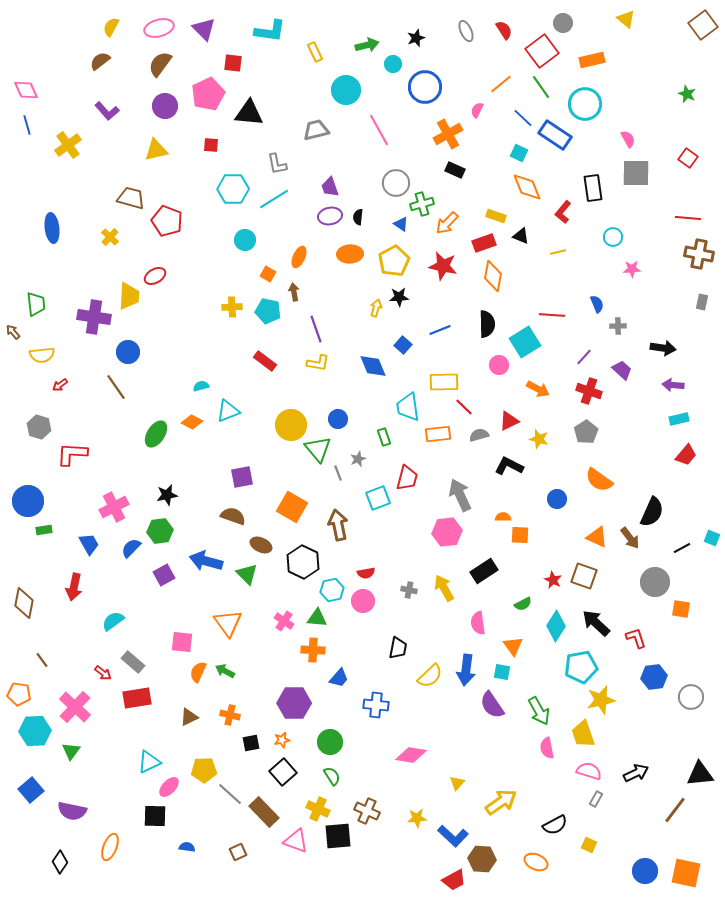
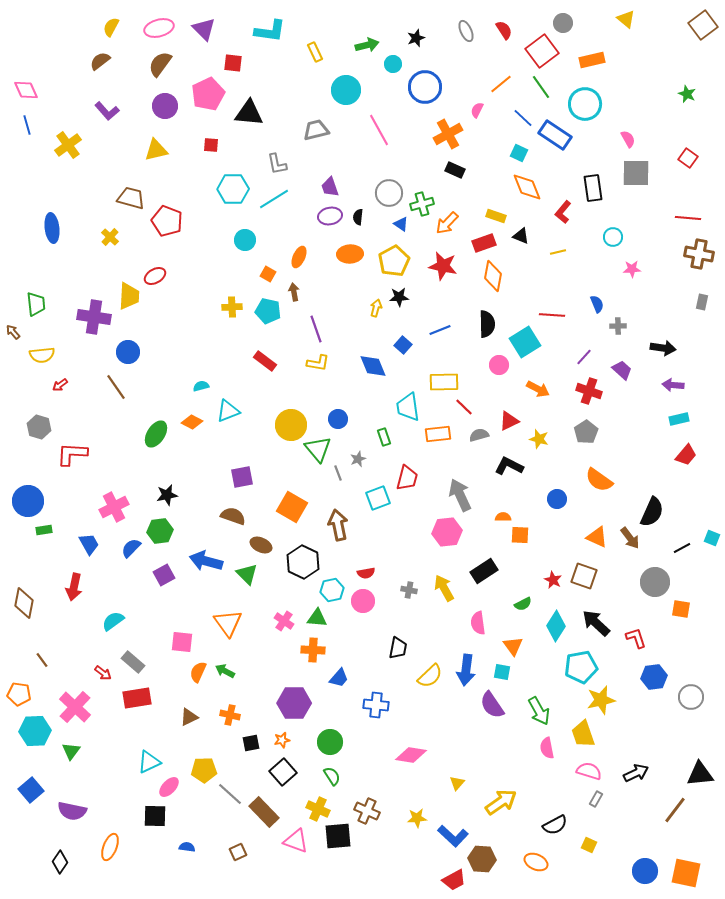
gray circle at (396, 183): moved 7 px left, 10 px down
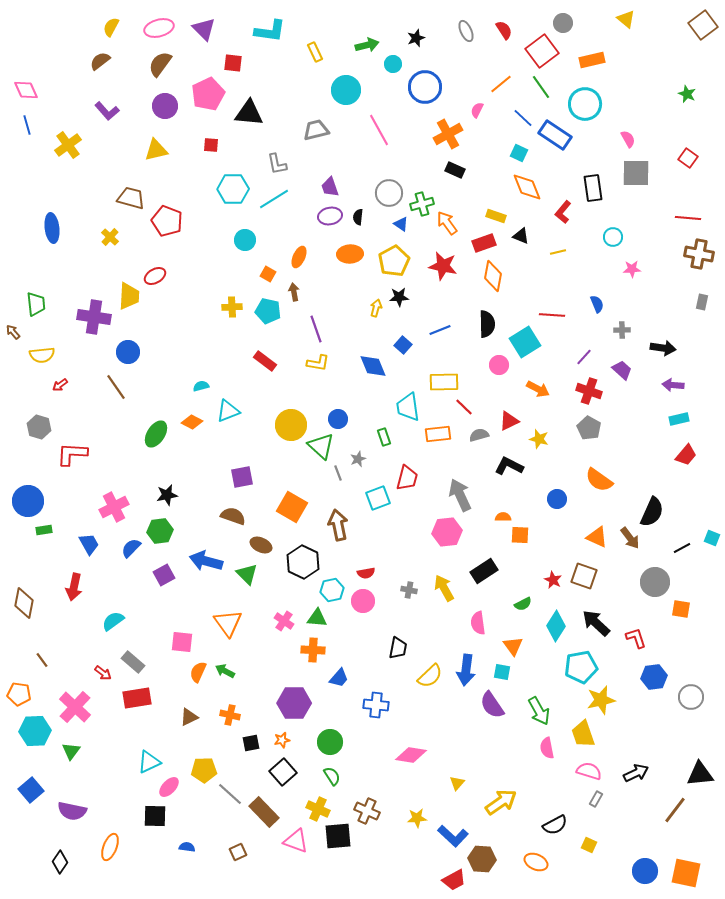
orange arrow at (447, 223): rotated 100 degrees clockwise
gray cross at (618, 326): moved 4 px right, 4 px down
gray pentagon at (586, 432): moved 3 px right, 4 px up; rotated 10 degrees counterclockwise
green triangle at (318, 449): moved 3 px right, 3 px up; rotated 8 degrees counterclockwise
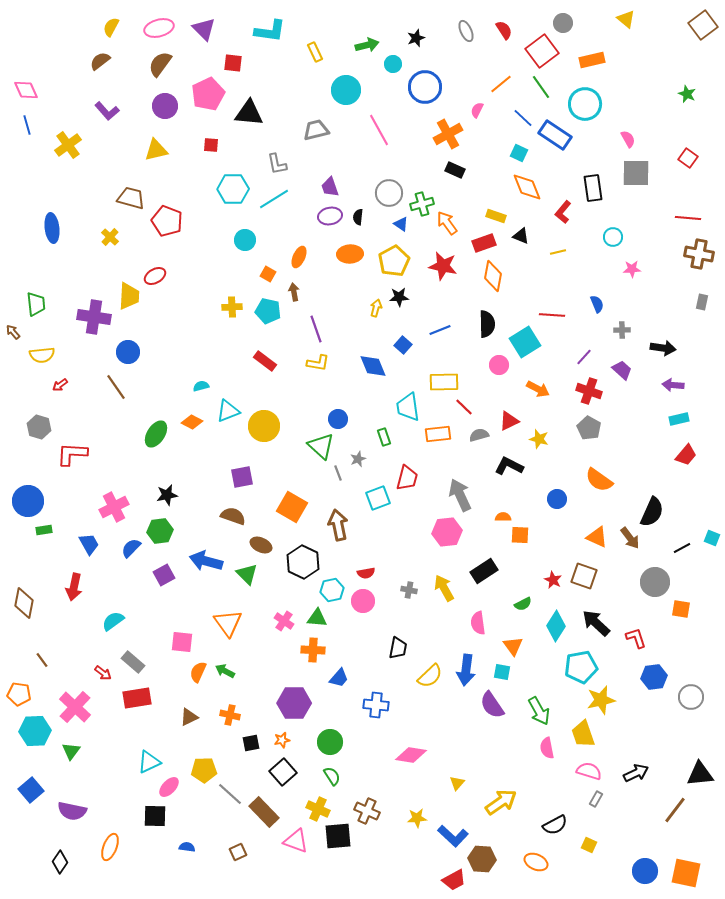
yellow circle at (291, 425): moved 27 px left, 1 px down
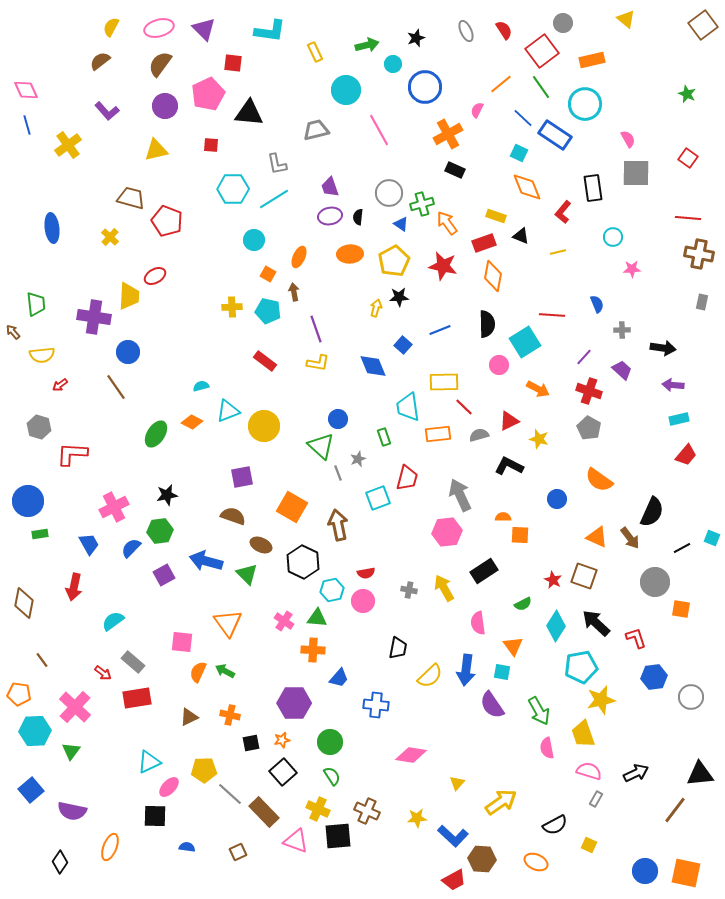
cyan circle at (245, 240): moved 9 px right
green rectangle at (44, 530): moved 4 px left, 4 px down
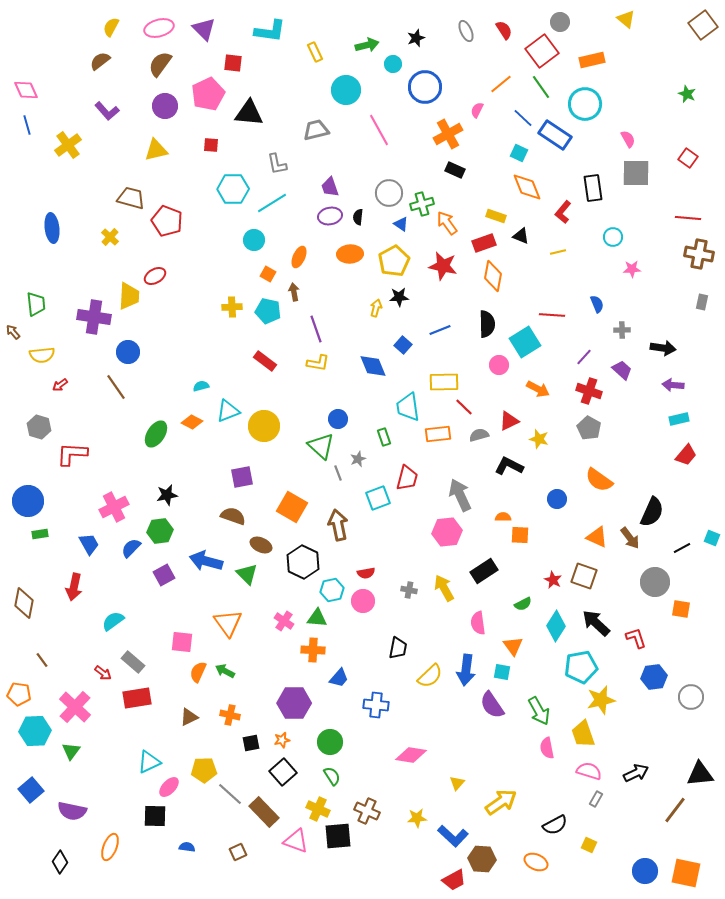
gray circle at (563, 23): moved 3 px left, 1 px up
cyan line at (274, 199): moved 2 px left, 4 px down
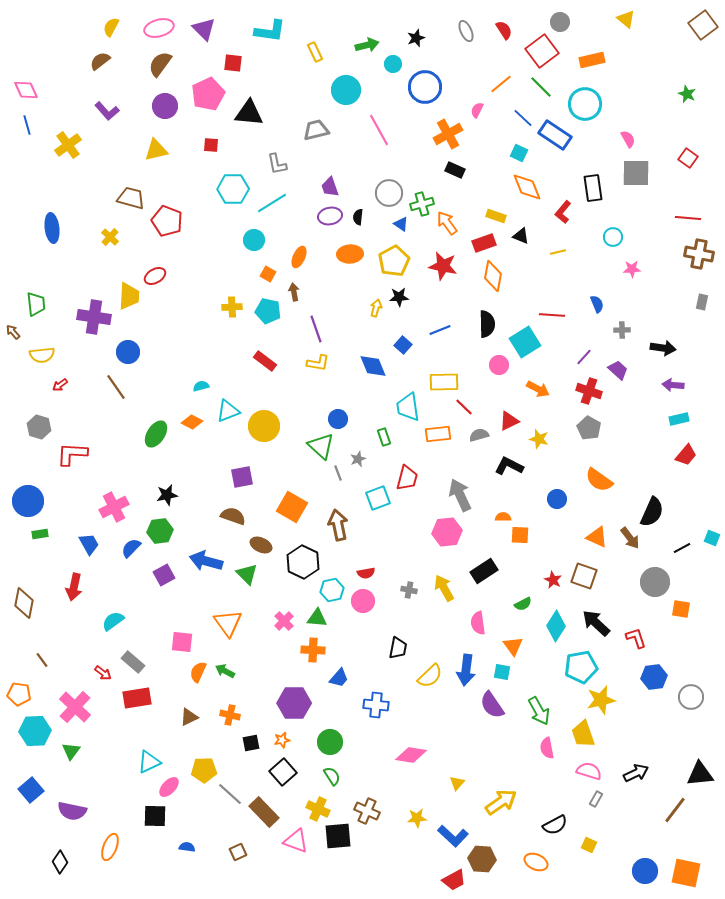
green line at (541, 87): rotated 10 degrees counterclockwise
purple trapezoid at (622, 370): moved 4 px left
pink cross at (284, 621): rotated 12 degrees clockwise
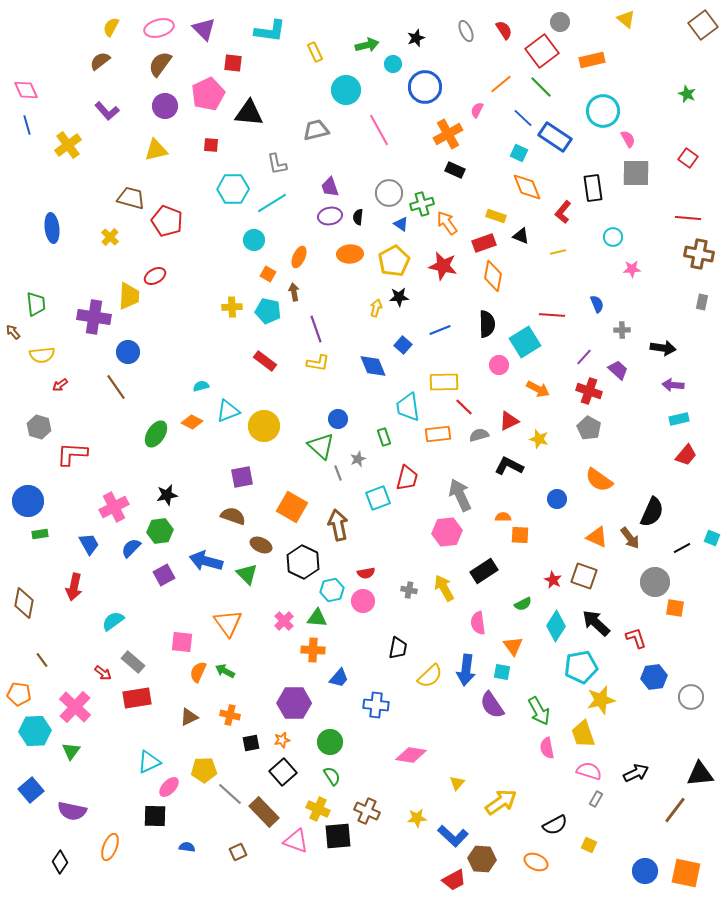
cyan circle at (585, 104): moved 18 px right, 7 px down
blue rectangle at (555, 135): moved 2 px down
orange square at (681, 609): moved 6 px left, 1 px up
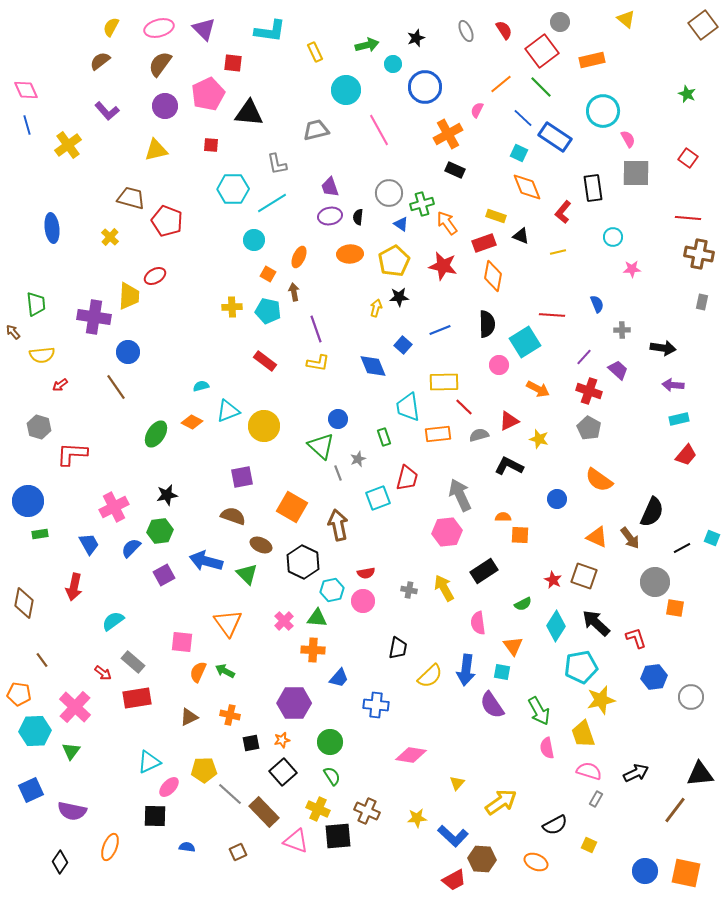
blue square at (31, 790): rotated 15 degrees clockwise
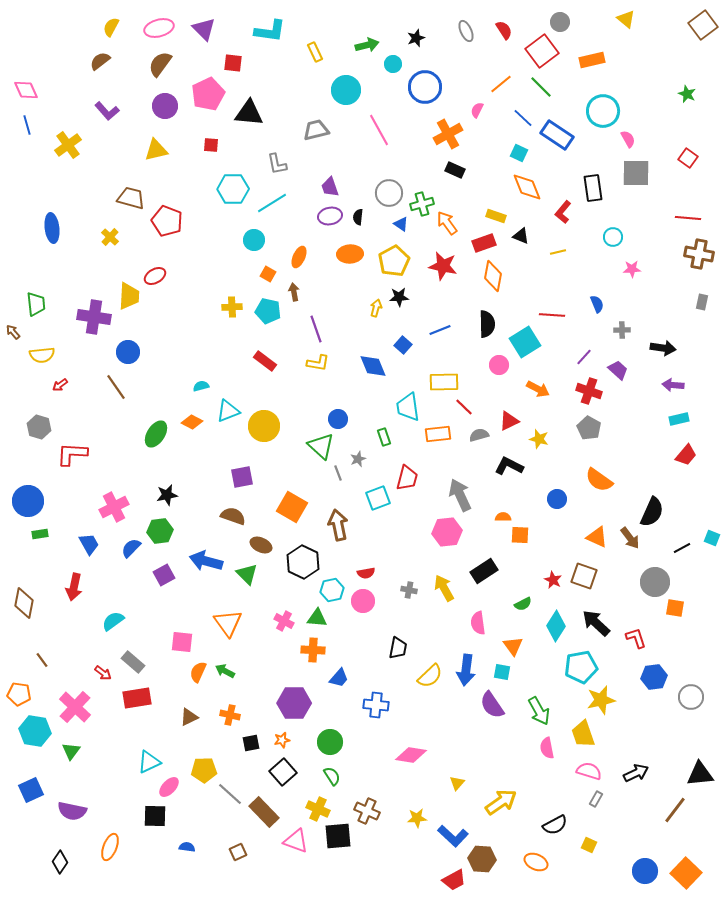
blue rectangle at (555, 137): moved 2 px right, 2 px up
pink cross at (284, 621): rotated 18 degrees counterclockwise
cyan hexagon at (35, 731): rotated 12 degrees clockwise
orange square at (686, 873): rotated 32 degrees clockwise
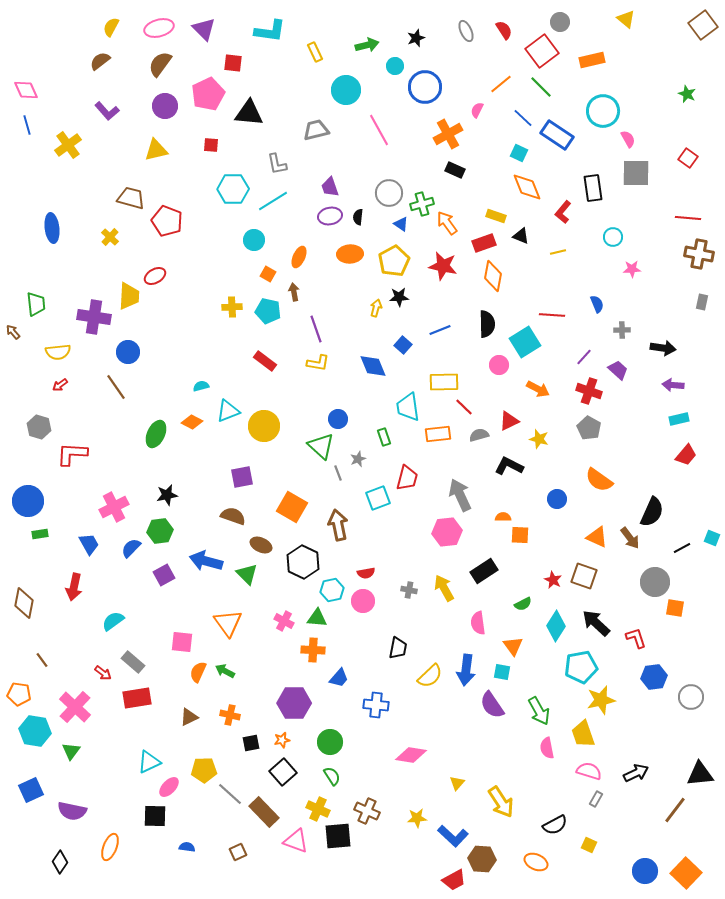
cyan circle at (393, 64): moved 2 px right, 2 px down
cyan line at (272, 203): moved 1 px right, 2 px up
yellow semicircle at (42, 355): moved 16 px right, 3 px up
green ellipse at (156, 434): rotated 8 degrees counterclockwise
yellow arrow at (501, 802): rotated 92 degrees clockwise
